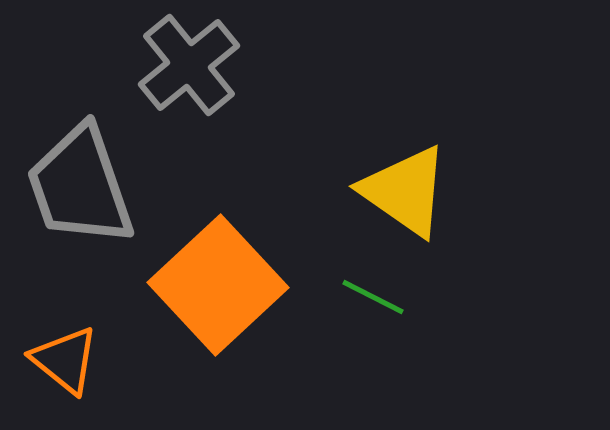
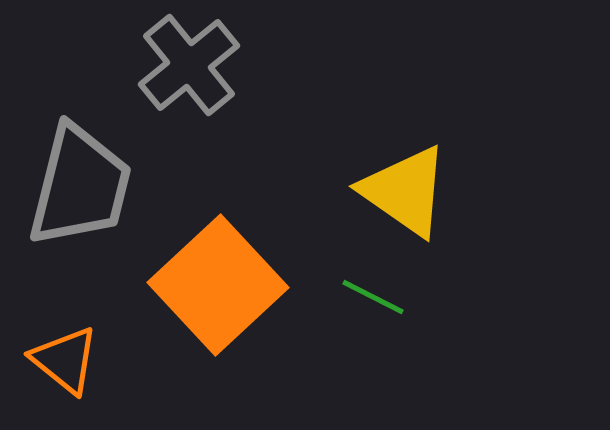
gray trapezoid: rotated 147 degrees counterclockwise
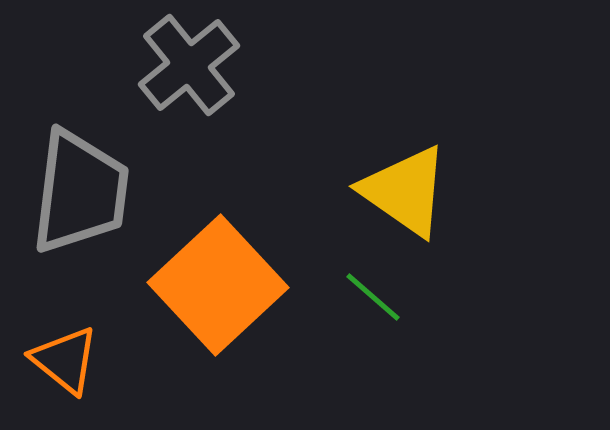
gray trapezoid: moved 6 px down; rotated 7 degrees counterclockwise
green line: rotated 14 degrees clockwise
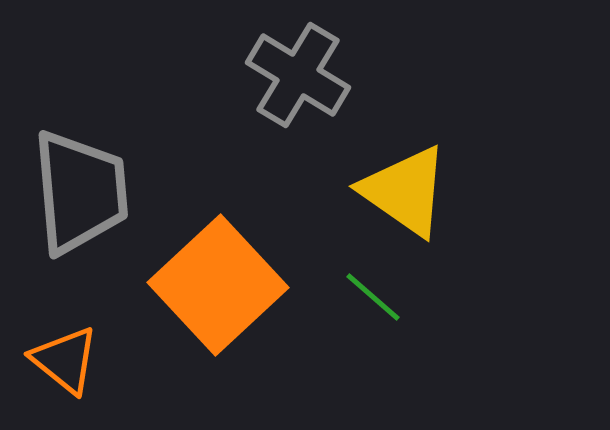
gray cross: moved 109 px right, 10 px down; rotated 20 degrees counterclockwise
gray trapezoid: rotated 12 degrees counterclockwise
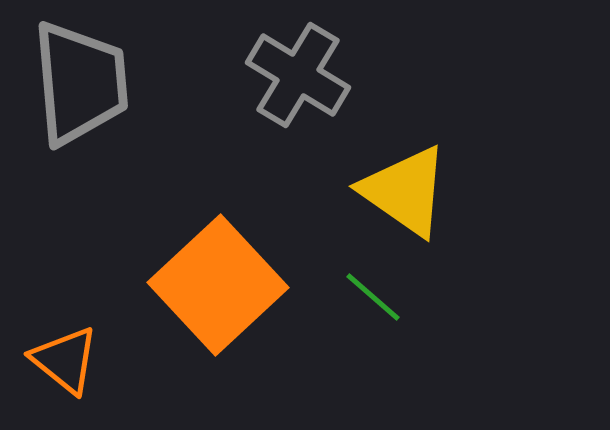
gray trapezoid: moved 109 px up
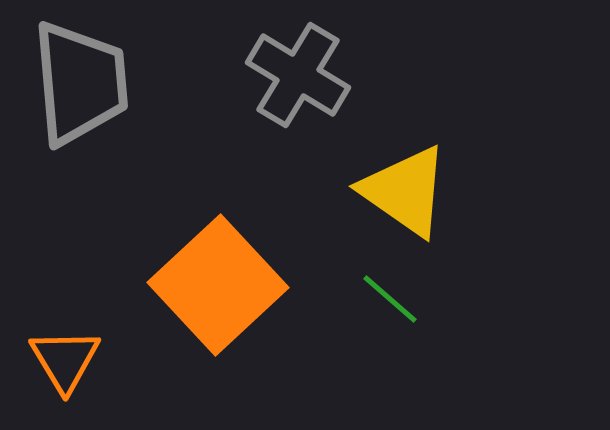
green line: moved 17 px right, 2 px down
orange triangle: rotated 20 degrees clockwise
